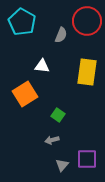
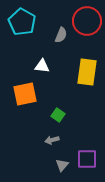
orange square: rotated 20 degrees clockwise
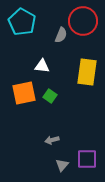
red circle: moved 4 px left
orange square: moved 1 px left, 1 px up
green square: moved 8 px left, 19 px up
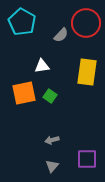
red circle: moved 3 px right, 2 px down
gray semicircle: rotated 21 degrees clockwise
white triangle: rotated 14 degrees counterclockwise
gray triangle: moved 10 px left, 1 px down
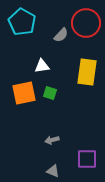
green square: moved 3 px up; rotated 16 degrees counterclockwise
gray triangle: moved 1 px right, 5 px down; rotated 48 degrees counterclockwise
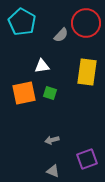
purple square: rotated 20 degrees counterclockwise
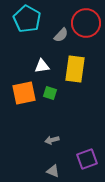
cyan pentagon: moved 5 px right, 3 px up
yellow rectangle: moved 12 px left, 3 px up
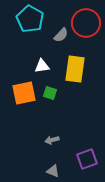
cyan pentagon: moved 3 px right
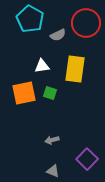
gray semicircle: moved 3 px left; rotated 21 degrees clockwise
purple square: rotated 25 degrees counterclockwise
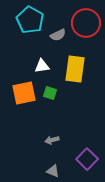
cyan pentagon: moved 1 px down
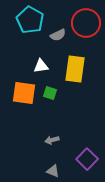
white triangle: moved 1 px left
orange square: rotated 20 degrees clockwise
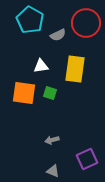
purple square: rotated 20 degrees clockwise
